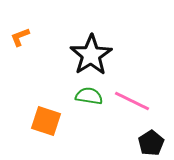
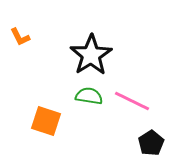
orange L-shape: rotated 95 degrees counterclockwise
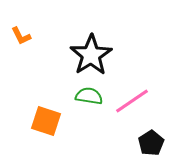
orange L-shape: moved 1 px right, 1 px up
pink line: rotated 60 degrees counterclockwise
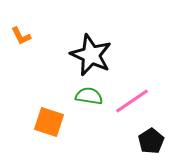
black star: rotated 15 degrees counterclockwise
orange square: moved 3 px right, 1 px down
black pentagon: moved 2 px up
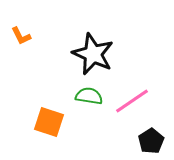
black star: moved 2 px right, 1 px up
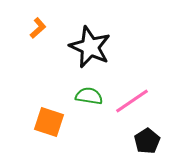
orange L-shape: moved 17 px right, 8 px up; rotated 105 degrees counterclockwise
black star: moved 3 px left, 7 px up
black pentagon: moved 4 px left
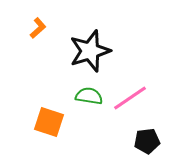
black star: moved 4 px down; rotated 30 degrees clockwise
pink line: moved 2 px left, 3 px up
black pentagon: rotated 25 degrees clockwise
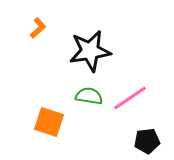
black star: rotated 9 degrees clockwise
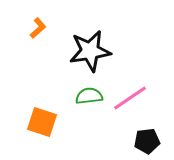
green semicircle: rotated 16 degrees counterclockwise
orange square: moved 7 px left
